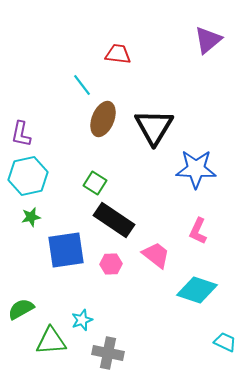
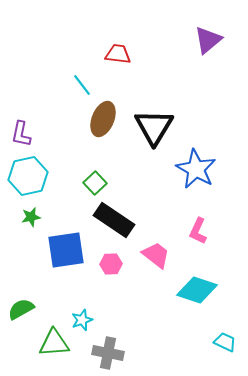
blue star: rotated 27 degrees clockwise
green square: rotated 15 degrees clockwise
green triangle: moved 3 px right, 2 px down
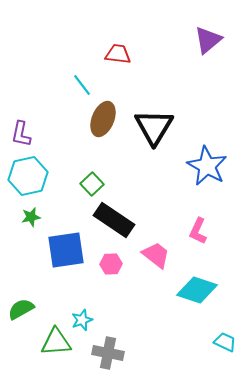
blue star: moved 11 px right, 3 px up
green square: moved 3 px left, 1 px down
green triangle: moved 2 px right, 1 px up
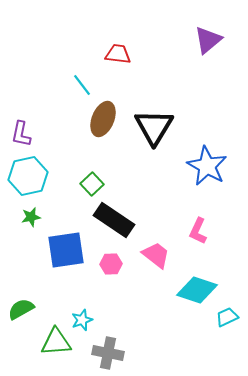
cyan trapezoid: moved 2 px right, 25 px up; rotated 50 degrees counterclockwise
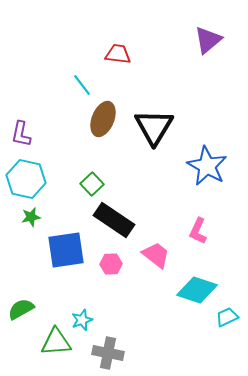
cyan hexagon: moved 2 px left, 3 px down; rotated 24 degrees clockwise
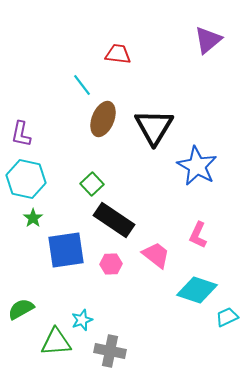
blue star: moved 10 px left
green star: moved 2 px right, 1 px down; rotated 24 degrees counterclockwise
pink L-shape: moved 4 px down
gray cross: moved 2 px right, 2 px up
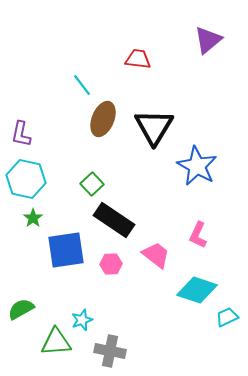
red trapezoid: moved 20 px right, 5 px down
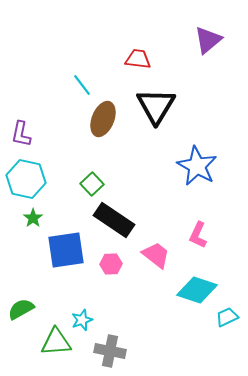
black triangle: moved 2 px right, 21 px up
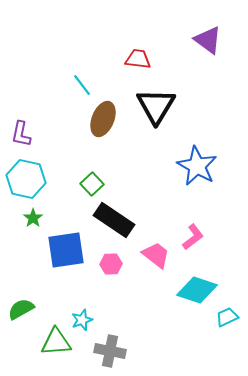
purple triangle: rotated 44 degrees counterclockwise
pink L-shape: moved 5 px left, 2 px down; rotated 152 degrees counterclockwise
